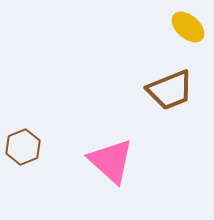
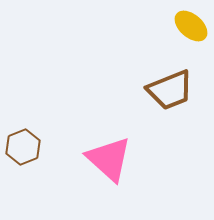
yellow ellipse: moved 3 px right, 1 px up
pink triangle: moved 2 px left, 2 px up
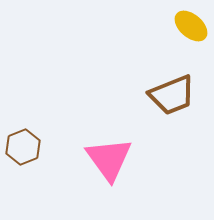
brown trapezoid: moved 2 px right, 5 px down
pink triangle: rotated 12 degrees clockwise
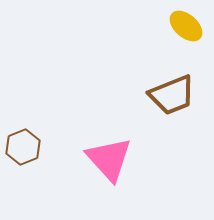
yellow ellipse: moved 5 px left
pink triangle: rotated 6 degrees counterclockwise
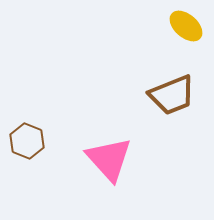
brown hexagon: moved 4 px right, 6 px up; rotated 16 degrees counterclockwise
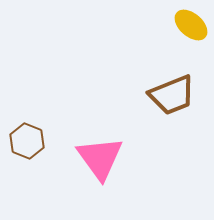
yellow ellipse: moved 5 px right, 1 px up
pink triangle: moved 9 px left, 1 px up; rotated 6 degrees clockwise
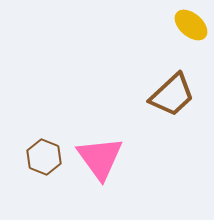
brown trapezoid: rotated 21 degrees counterclockwise
brown hexagon: moved 17 px right, 16 px down
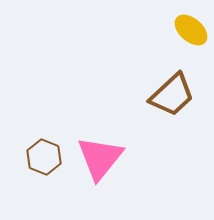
yellow ellipse: moved 5 px down
pink triangle: rotated 15 degrees clockwise
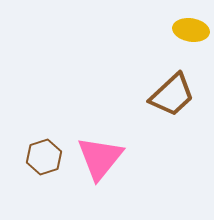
yellow ellipse: rotated 32 degrees counterclockwise
brown hexagon: rotated 20 degrees clockwise
